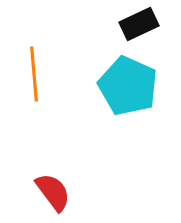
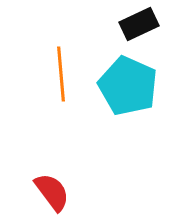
orange line: moved 27 px right
red semicircle: moved 1 px left
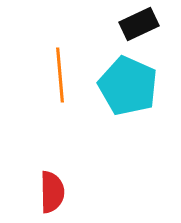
orange line: moved 1 px left, 1 px down
red semicircle: rotated 36 degrees clockwise
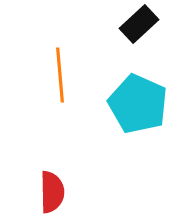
black rectangle: rotated 18 degrees counterclockwise
cyan pentagon: moved 10 px right, 18 px down
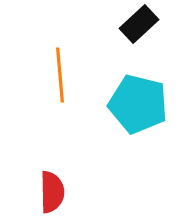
cyan pentagon: rotated 10 degrees counterclockwise
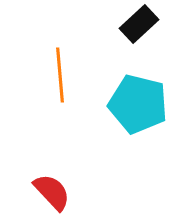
red semicircle: rotated 42 degrees counterclockwise
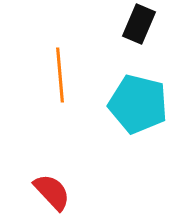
black rectangle: rotated 24 degrees counterclockwise
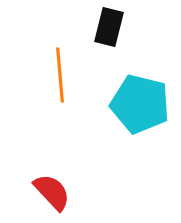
black rectangle: moved 30 px left, 3 px down; rotated 9 degrees counterclockwise
cyan pentagon: moved 2 px right
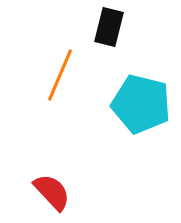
orange line: rotated 28 degrees clockwise
cyan pentagon: moved 1 px right
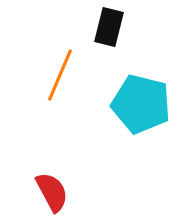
red semicircle: rotated 15 degrees clockwise
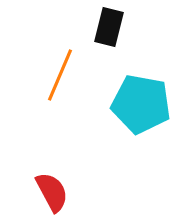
cyan pentagon: rotated 4 degrees counterclockwise
